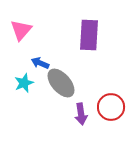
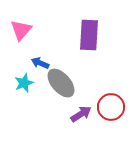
purple arrow: rotated 115 degrees counterclockwise
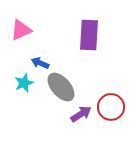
pink triangle: rotated 25 degrees clockwise
gray ellipse: moved 4 px down
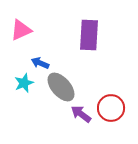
red circle: moved 1 px down
purple arrow: rotated 110 degrees counterclockwise
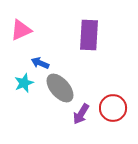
gray ellipse: moved 1 px left, 1 px down
red circle: moved 2 px right
purple arrow: rotated 95 degrees counterclockwise
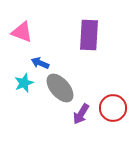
pink triangle: moved 1 px right, 2 px down; rotated 45 degrees clockwise
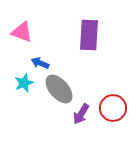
gray ellipse: moved 1 px left, 1 px down
